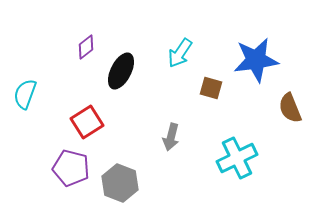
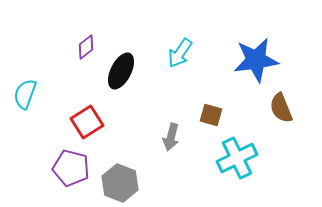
brown square: moved 27 px down
brown semicircle: moved 9 px left
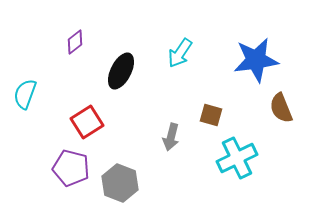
purple diamond: moved 11 px left, 5 px up
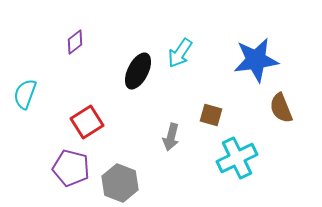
black ellipse: moved 17 px right
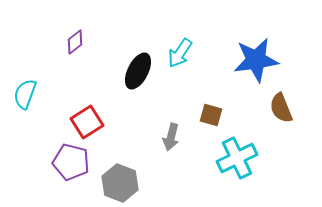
purple pentagon: moved 6 px up
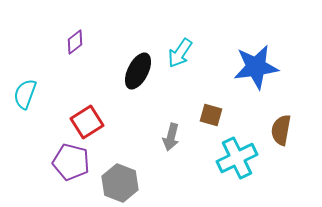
blue star: moved 7 px down
brown semicircle: moved 22 px down; rotated 32 degrees clockwise
